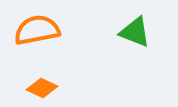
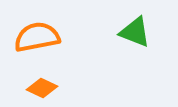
orange semicircle: moved 7 px down
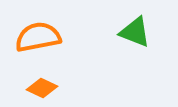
orange semicircle: moved 1 px right
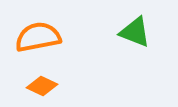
orange diamond: moved 2 px up
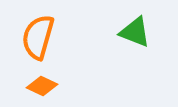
orange semicircle: rotated 63 degrees counterclockwise
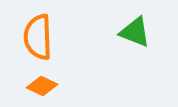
orange semicircle: rotated 18 degrees counterclockwise
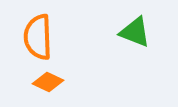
orange diamond: moved 6 px right, 4 px up
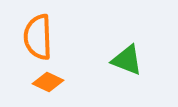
green triangle: moved 8 px left, 28 px down
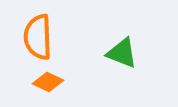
green triangle: moved 5 px left, 7 px up
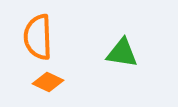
green triangle: rotated 12 degrees counterclockwise
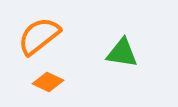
orange semicircle: moved 1 px right, 1 px up; rotated 54 degrees clockwise
